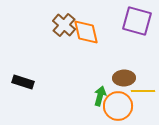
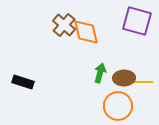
yellow line: moved 2 px left, 9 px up
green arrow: moved 23 px up
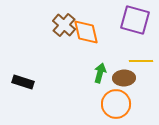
purple square: moved 2 px left, 1 px up
yellow line: moved 21 px up
orange circle: moved 2 px left, 2 px up
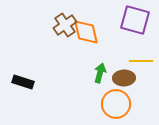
brown cross: moved 1 px right; rotated 15 degrees clockwise
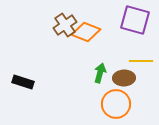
orange diamond: rotated 56 degrees counterclockwise
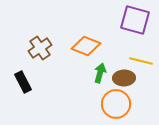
brown cross: moved 25 px left, 23 px down
orange diamond: moved 14 px down
yellow line: rotated 15 degrees clockwise
black rectangle: rotated 45 degrees clockwise
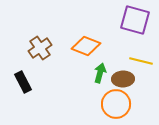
brown ellipse: moved 1 px left, 1 px down
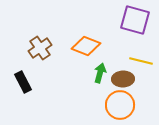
orange circle: moved 4 px right, 1 px down
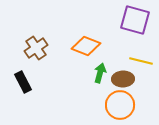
brown cross: moved 4 px left
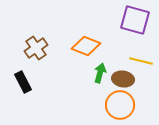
brown ellipse: rotated 10 degrees clockwise
